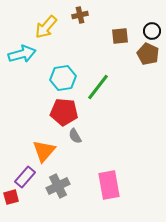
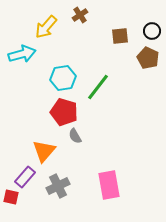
brown cross: rotated 21 degrees counterclockwise
brown pentagon: moved 4 px down
red pentagon: rotated 12 degrees clockwise
red square: rotated 28 degrees clockwise
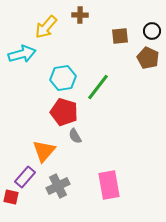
brown cross: rotated 35 degrees clockwise
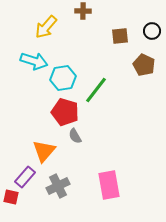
brown cross: moved 3 px right, 4 px up
cyan arrow: moved 12 px right, 7 px down; rotated 32 degrees clockwise
brown pentagon: moved 4 px left, 7 px down
green line: moved 2 px left, 3 px down
red pentagon: moved 1 px right
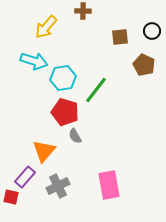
brown square: moved 1 px down
